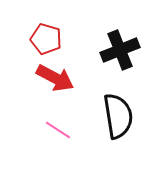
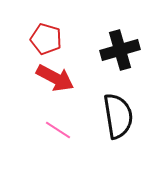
black cross: rotated 6 degrees clockwise
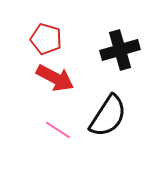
black semicircle: moved 10 px left; rotated 42 degrees clockwise
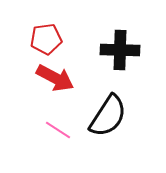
red pentagon: rotated 24 degrees counterclockwise
black cross: rotated 18 degrees clockwise
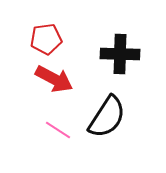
black cross: moved 4 px down
red arrow: moved 1 px left, 1 px down
black semicircle: moved 1 px left, 1 px down
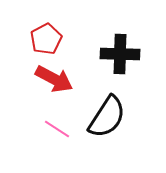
red pentagon: rotated 20 degrees counterclockwise
pink line: moved 1 px left, 1 px up
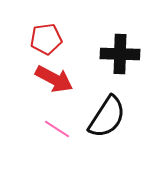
red pentagon: rotated 20 degrees clockwise
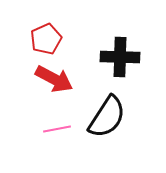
red pentagon: rotated 16 degrees counterclockwise
black cross: moved 3 px down
pink line: rotated 44 degrees counterclockwise
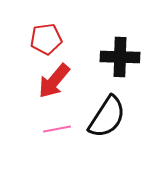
red pentagon: rotated 16 degrees clockwise
red arrow: moved 2 px down; rotated 102 degrees clockwise
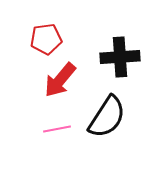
black cross: rotated 6 degrees counterclockwise
red arrow: moved 6 px right, 1 px up
